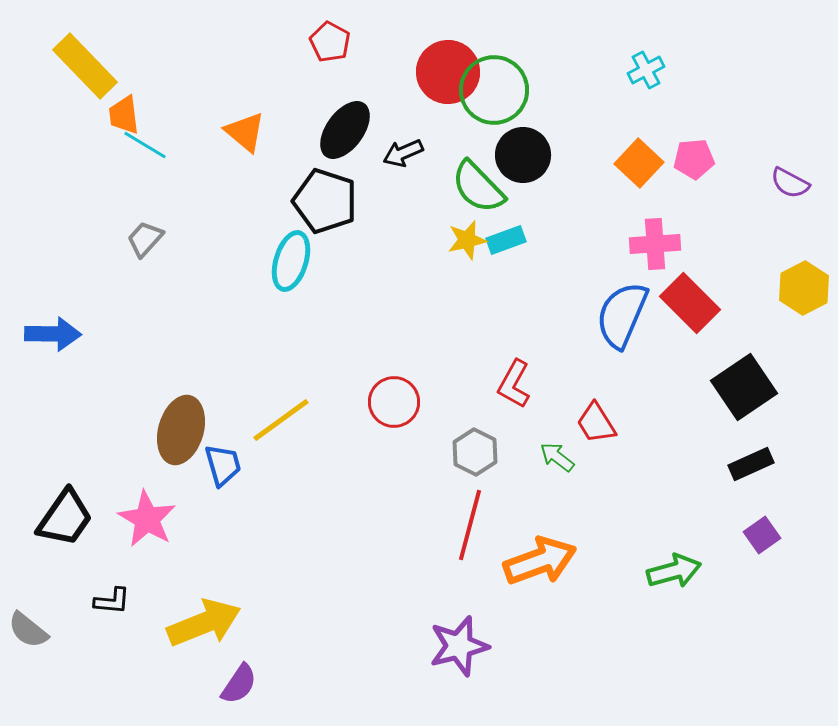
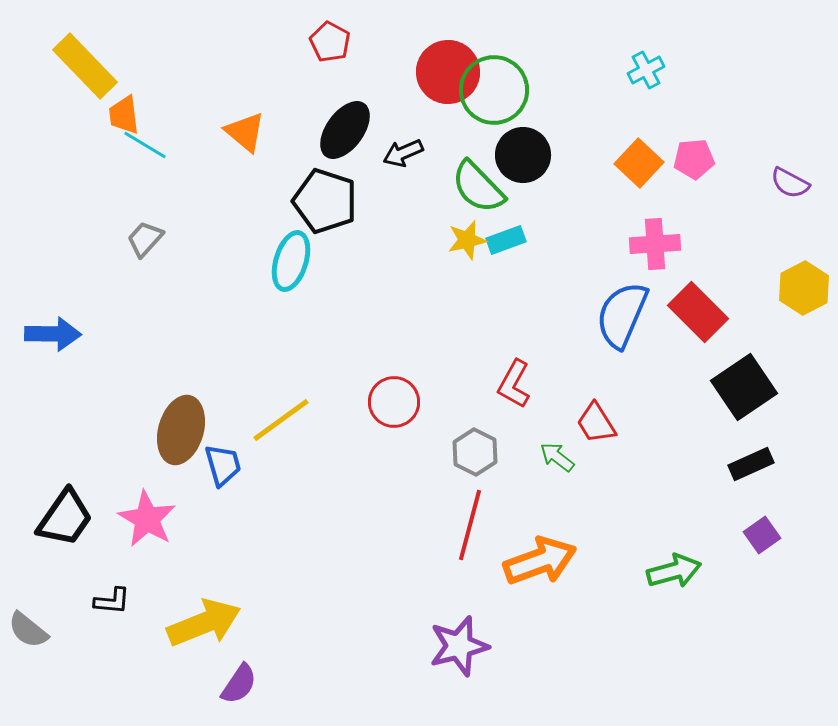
red rectangle at (690, 303): moved 8 px right, 9 px down
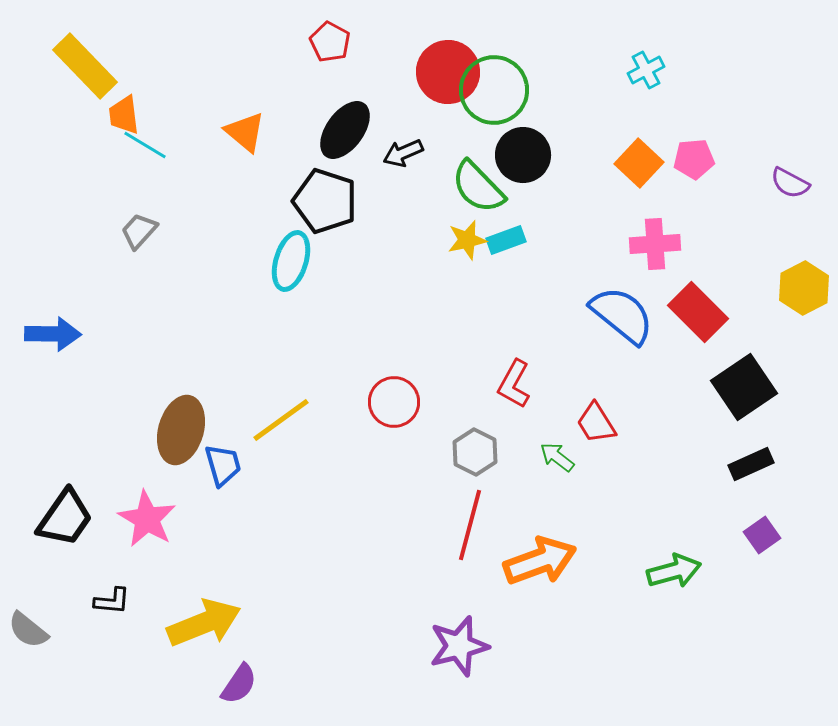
gray trapezoid at (145, 239): moved 6 px left, 8 px up
blue semicircle at (622, 315): rotated 106 degrees clockwise
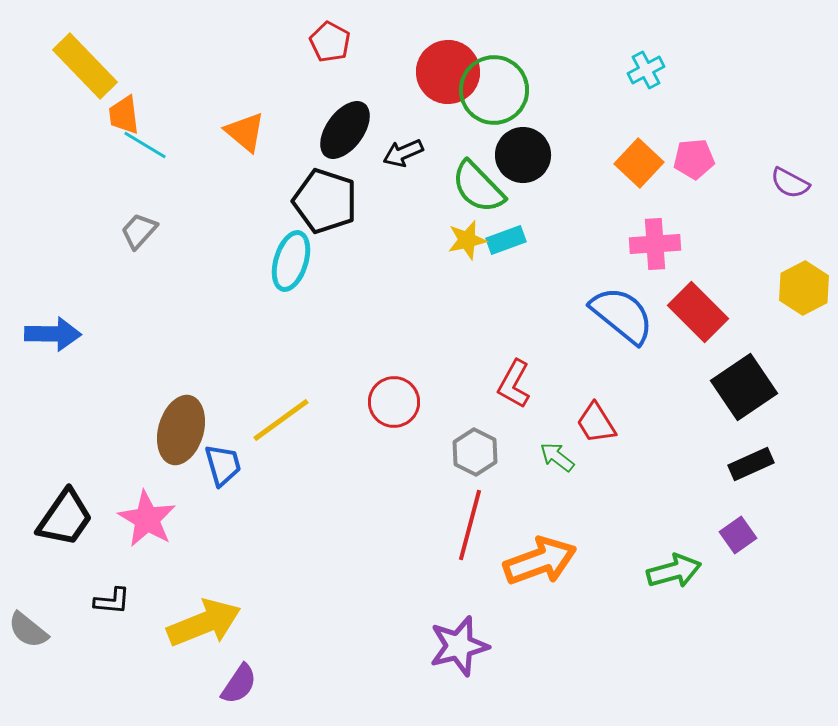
purple square at (762, 535): moved 24 px left
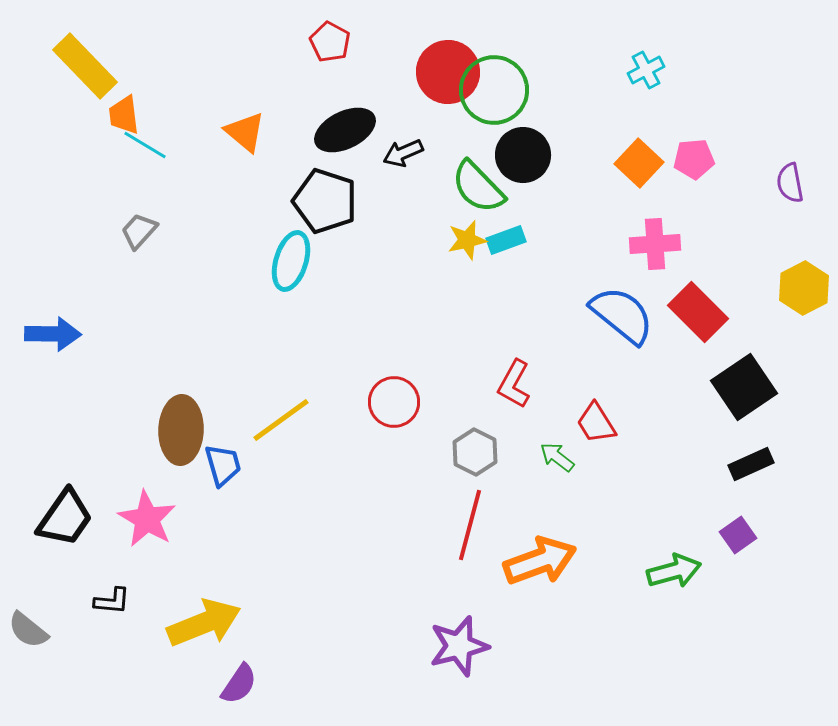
black ellipse at (345, 130): rotated 28 degrees clockwise
purple semicircle at (790, 183): rotated 51 degrees clockwise
brown ellipse at (181, 430): rotated 14 degrees counterclockwise
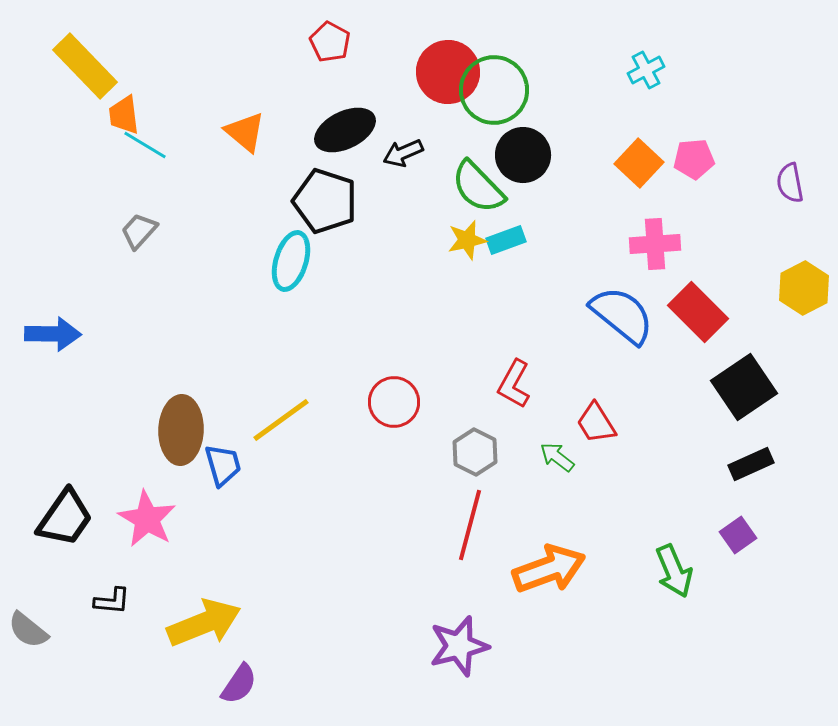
orange arrow at (540, 561): moved 9 px right, 8 px down
green arrow at (674, 571): rotated 82 degrees clockwise
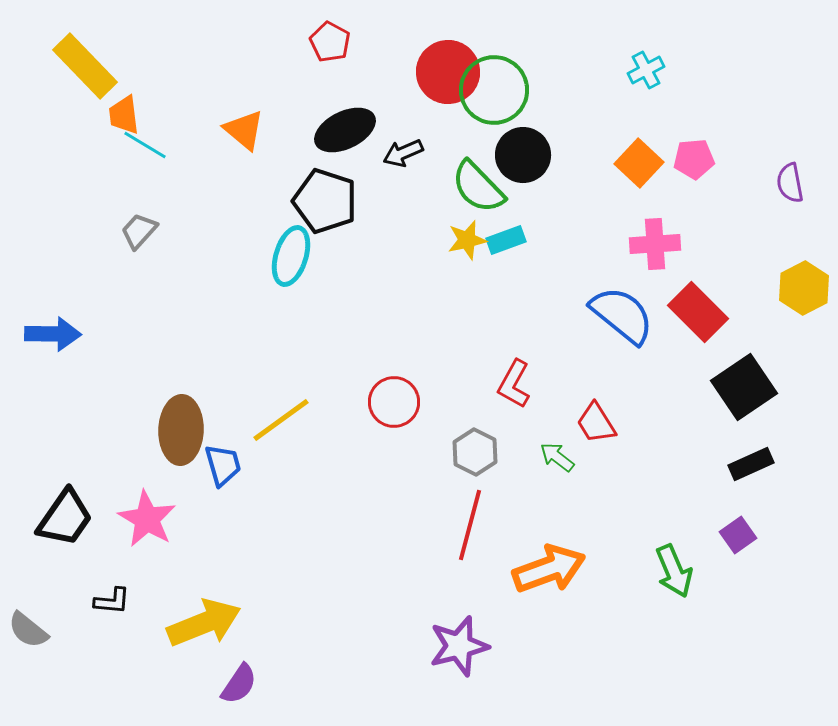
orange triangle at (245, 132): moved 1 px left, 2 px up
cyan ellipse at (291, 261): moved 5 px up
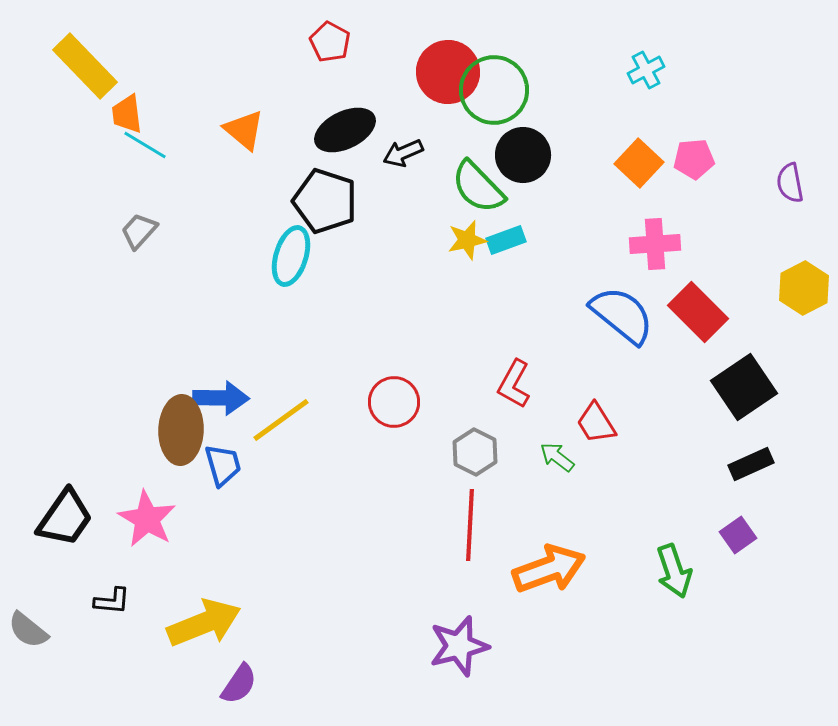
orange trapezoid at (124, 115): moved 3 px right, 1 px up
blue arrow at (53, 334): moved 168 px right, 64 px down
red line at (470, 525): rotated 12 degrees counterclockwise
green arrow at (674, 571): rotated 4 degrees clockwise
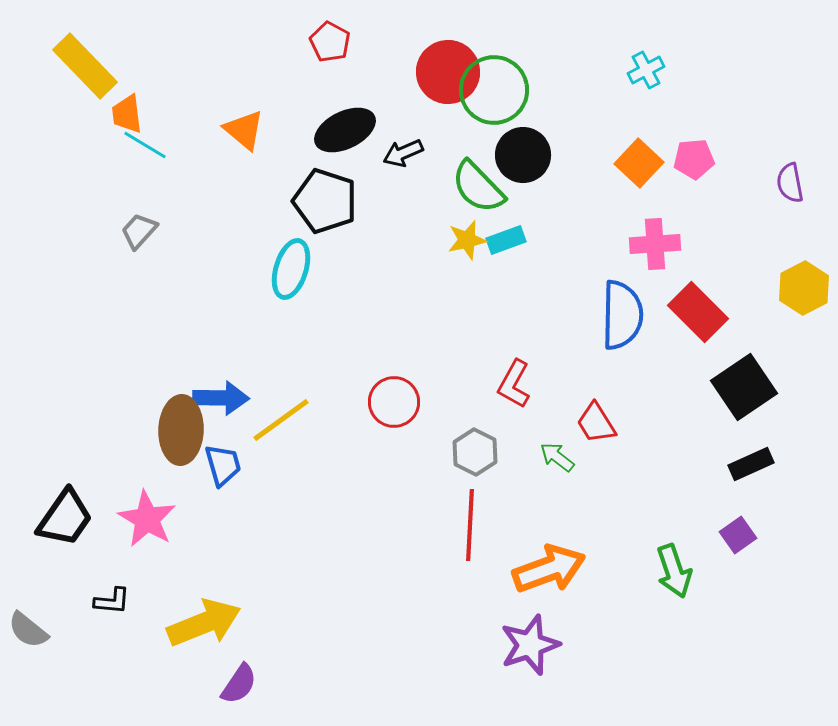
cyan ellipse at (291, 256): moved 13 px down
blue semicircle at (622, 315): rotated 52 degrees clockwise
purple star at (459, 646): moved 71 px right, 1 px up; rotated 4 degrees counterclockwise
